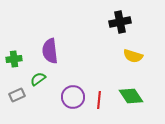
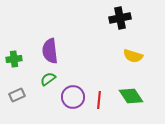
black cross: moved 4 px up
green semicircle: moved 10 px right
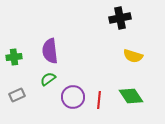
green cross: moved 2 px up
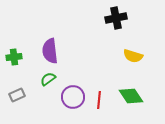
black cross: moved 4 px left
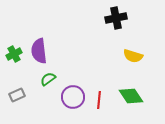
purple semicircle: moved 11 px left
green cross: moved 3 px up; rotated 21 degrees counterclockwise
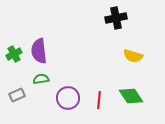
green semicircle: moved 7 px left; rotated 28 degrees clockwise
purple circle: moved 5 px left, 1 px down
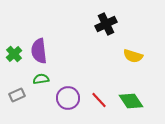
black cross: moved 10 px left, 6 px down; rotated 15 degrees counterclockwise
green cross: rotated 14 degrees counterclockwise
green diamond: moved 5 px down
red line: rotated 48 degrees counterclockwise
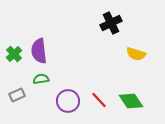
black cross: moved 5 px right, 1 px up
yellow semicircle: moved 3 px right, 2 px up
purple circle: moved 3 px down
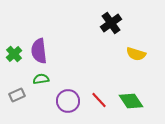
black cross: rotated 10 degrees counterclockwise
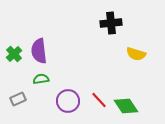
black cross: rotated 30 degrees clockwise
gray rectangle: moved 1 px right, 4 px down
green diamond: moved 5 px left, 5 px down
